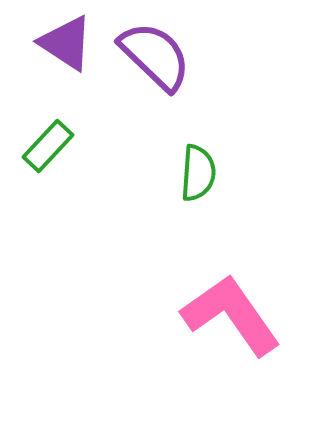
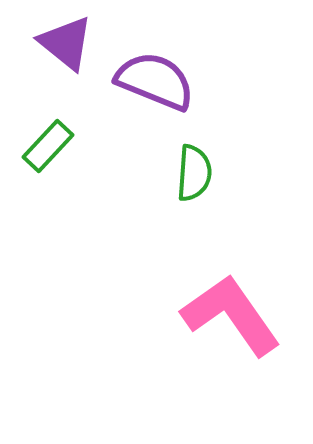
purple triangle: rotated 6 degrees clockwise
purple semicircle: moved 25 px down; rotated 22 degrees counterclockwise
green semicircle: moved 4 px left
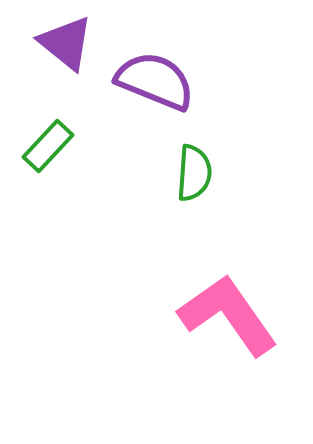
pink L-shape: moved 3 px left
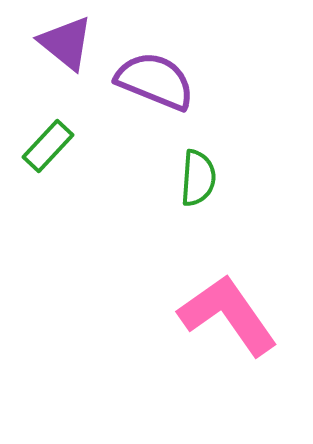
green semicircle: moved 4 px right, 5 px down
